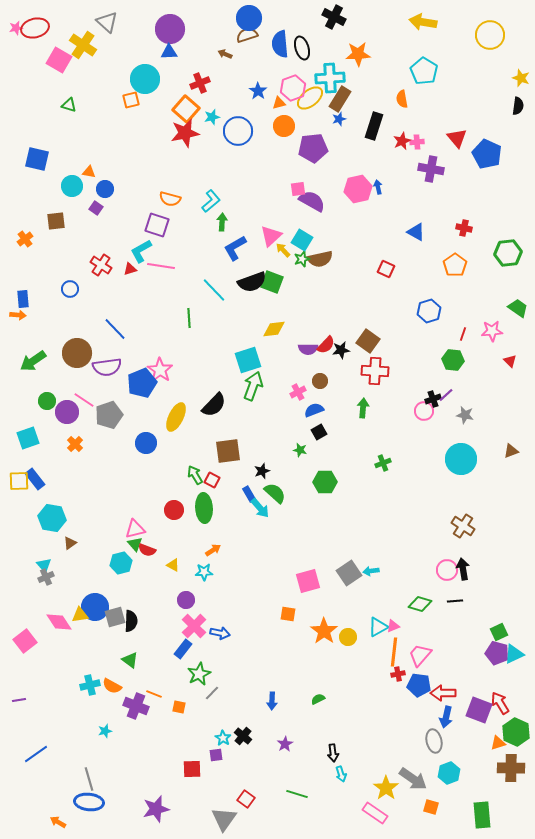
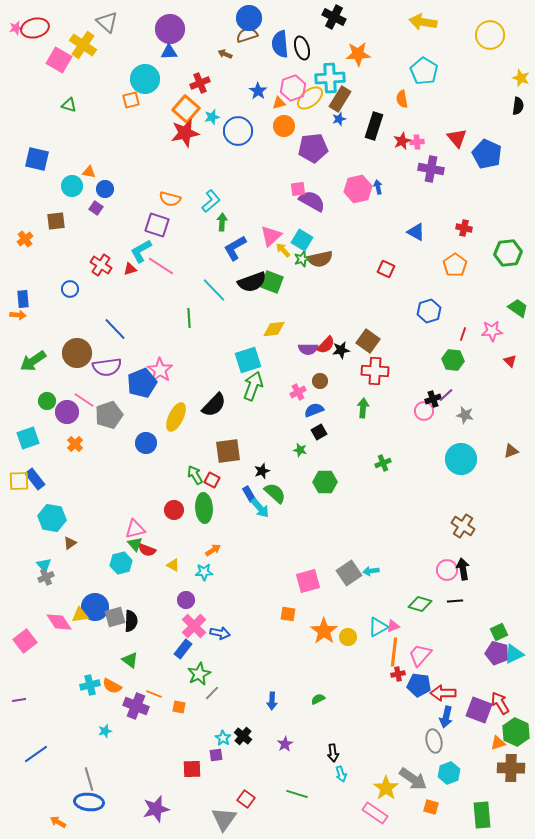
pink line at (161, 266): rotated 24 degrees clockwise
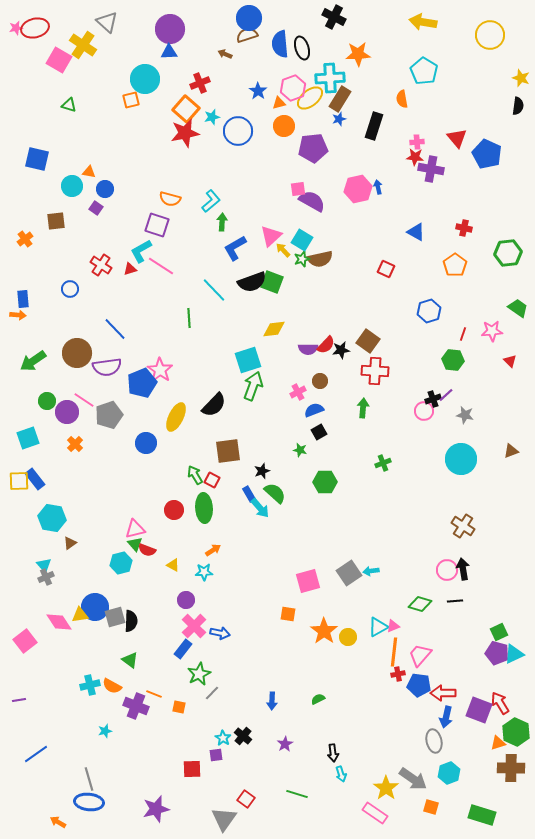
red star at (402, 141): moved 13 px right, 16 px down; rotated 30 degrees clockwise
green rectangle at (482, 815): rotated 68 degrees counterclockwise
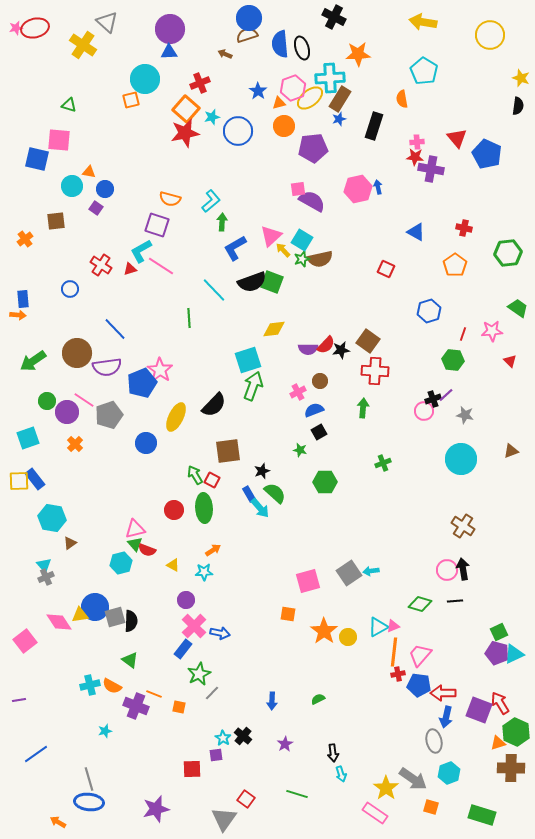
pink square at (59, 60): moved 80 px down; rotated 25 degrees counterclockwise
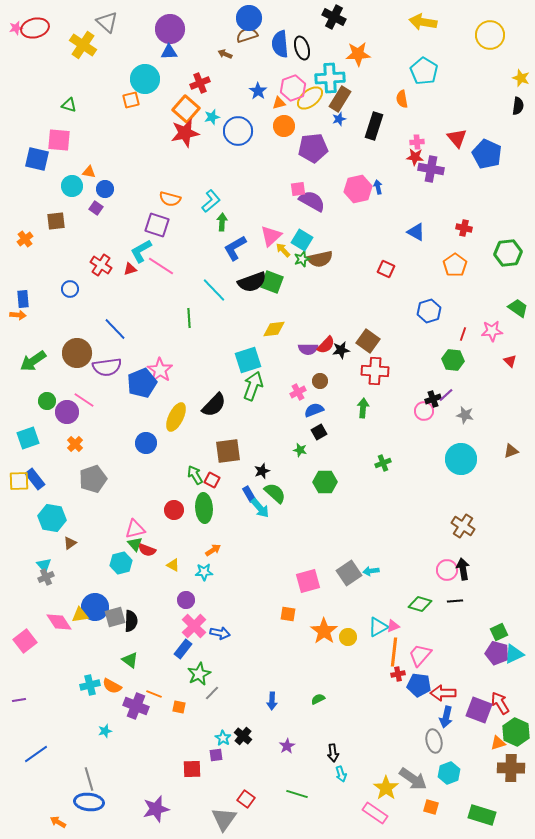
gray pentagon at (109, 415): moved 16 px left, 64 px down
purple star at (285, 744): moved 2 px right, 2 px down
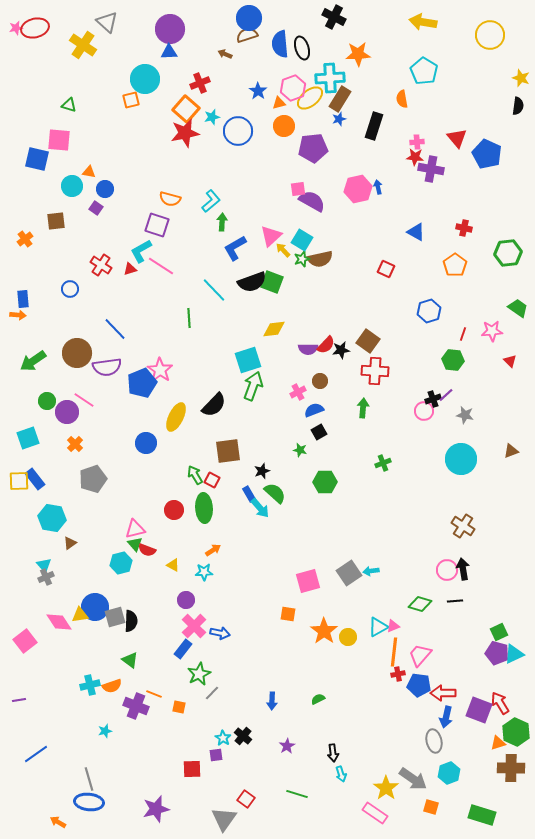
orange semicircle at (112, 686): rotated 48 degrees counterclockwise
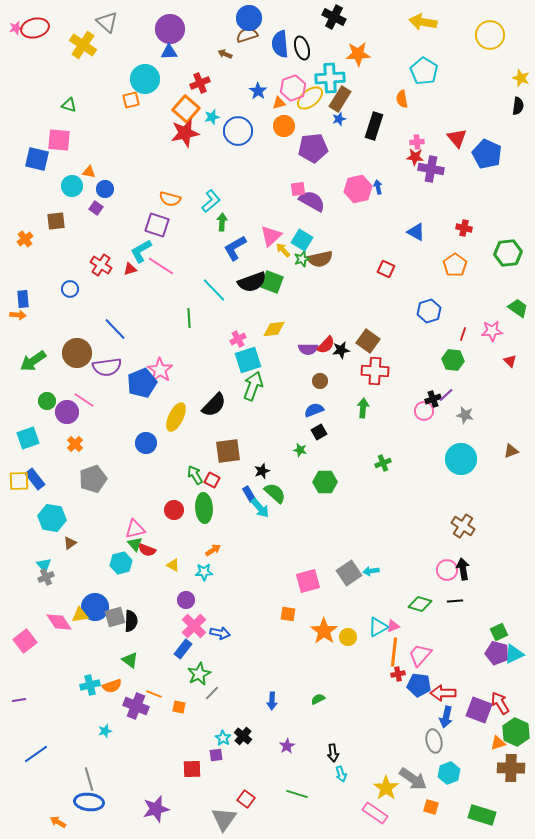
pink cross at (298, 392): moved 60 px left, 53 px up
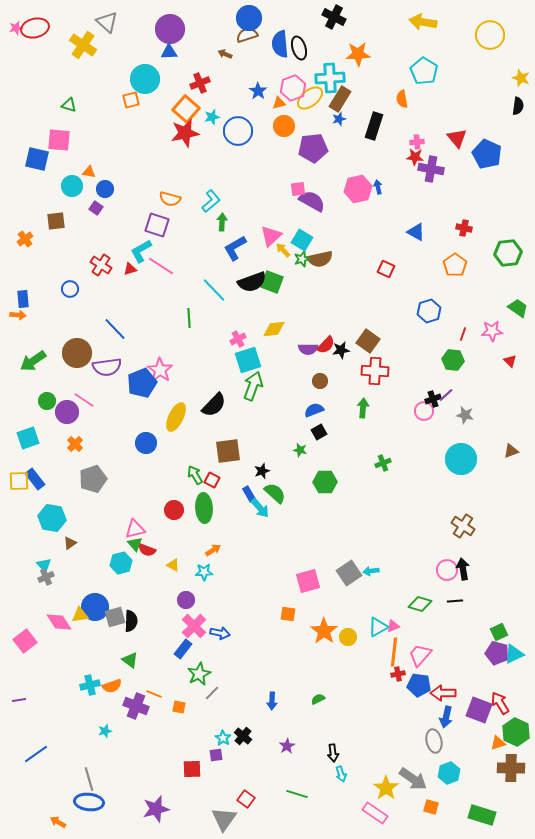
black ellipse at (302, 48): moved 3 px left
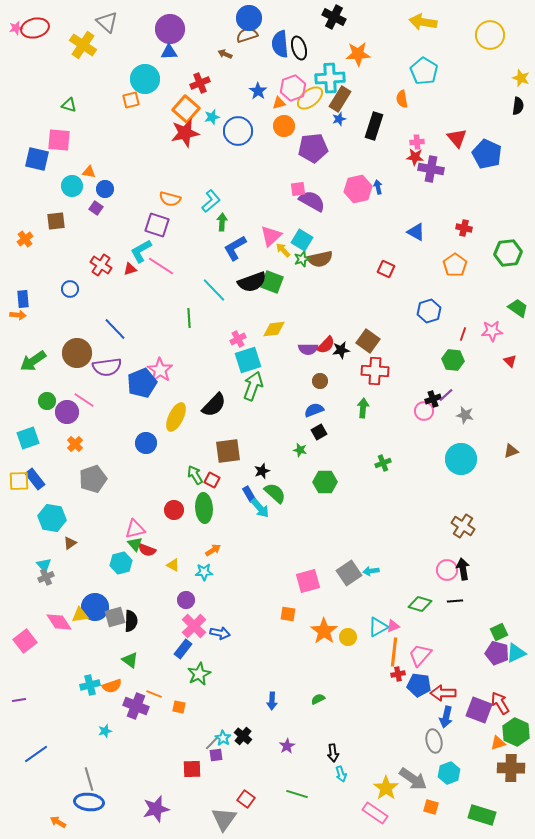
cyan triangle at (514, 654): moved 2 px right, 1 px up
gray line at (212, 693): moved 50 px down
